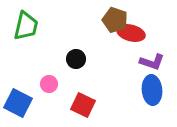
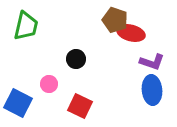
red square: moved 3 px left, 1 px down
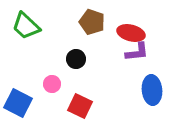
brown pentagon: moved 23 px left, 2 px down
green trapezoid: rotated 120 degrees clockwise
purple L-shape: moved 15 px left, 10 px up; rotated 25 degrees counterclockwise
pink circle: moved 3 px right
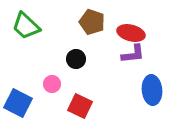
purple L-shape: moved 4 px left, 2 px down
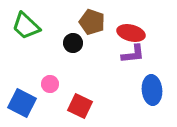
black circle: moved 3 px left, 16 px up
pink circle: moved 2 px left
blue square: moved 4 px right
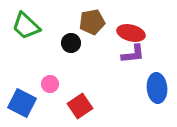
brown pentagon: rotated 30 degrees counterclockwise
black circle: moved 2 px left
blue ellipse: moved 5 px right, 2 px up
red square: rotated 30 degrees clockwise
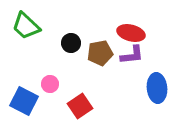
brown pentagon: moved 8 px right, 31 px down
purple L-shape: moved 1 px left, 1 px down
blue square: moved 2 px right, 2 px up
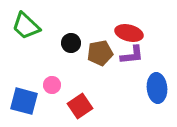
red ellipse: moved 2 px left
pink circle: moved 2 px right, 1 px down
blue square: rotated 12 degrees counterclockwise
